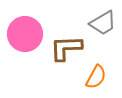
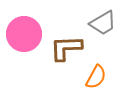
pink circle: moved 1 px left
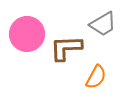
gray trapezoid: moved 1 px down
pink circle: moved 3 px right
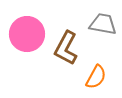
gray trapezoid: rotated 140 degrees counterclockwise
brown L-shape: rotated 60 degrees counterclockwise
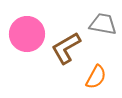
brown L-shape: rotated 32 degrees clockwise
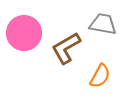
pink circle: moved 3 px left, 1 px up
orange semicircle: moved 4 px right, 1 px up
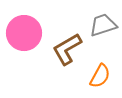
gray trapezoid: moved 1 px down; rotated 28 degrees counterclockwise
brown L-shape: moved 1 px right, 1 px down
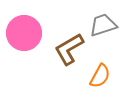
brown L-shape: moved 2 px right
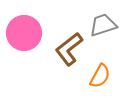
brown L-shape: rotated 8 degrees counterclockwise
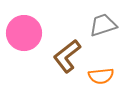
brown L-shape: moved 2 px left, 7 px down
orange semicircle: moved 1 px right; rotated 55 degrees clockwise
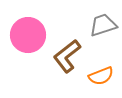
pink circle: moved 4 px right, 2 px down
orange semicircle: rotated 15 degrees counterclockwise
